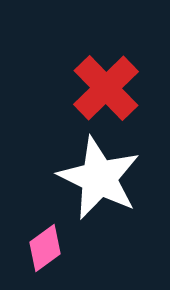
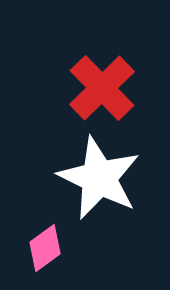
red cross: moved 4 px left
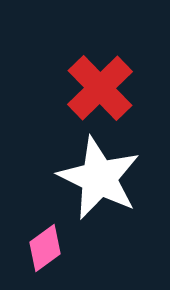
red cross: moved 2 px left
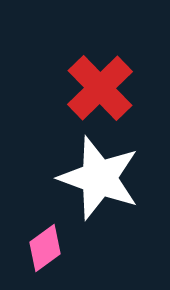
white star: rotated 6 degrees counterclockwise
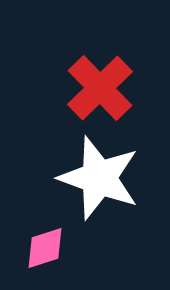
pink diamond: rotated 18 degrees clockwise
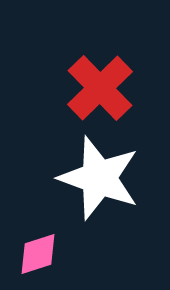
pink diamond: moved 7 px left, 6 px down
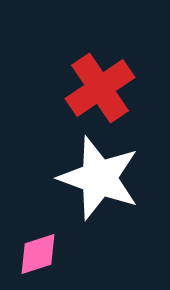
red cross: rotated 10 degrees clockwise
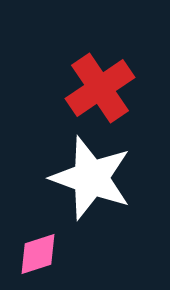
white star: moved 8 px left
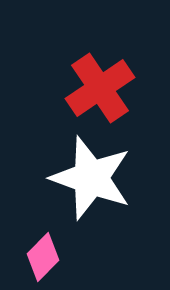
pink diamond: moved 5 px right, 3 px down; rotated 27 degrees counterclockwise
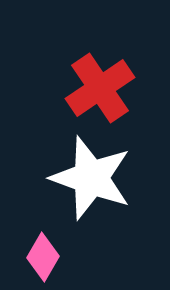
pink diamond: rotated 15 degrees counterclockwise
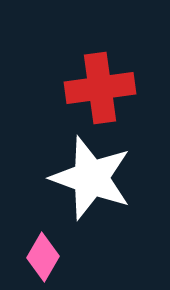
red cross: rotated 26 degrees clockwise
